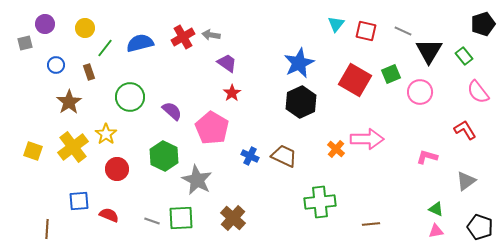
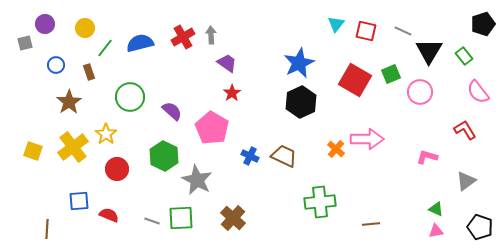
gray arrow at (211, 35): rotated 78 degrees clockwise
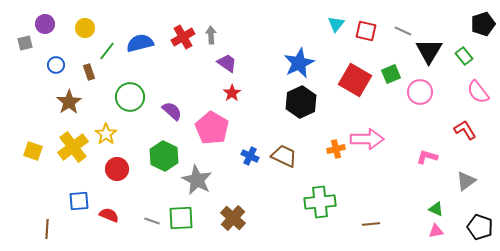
green line at (105, 48): moved 2 px right, 3 px down
orange cross at (336, 149): rotated 36 degrees clockwise
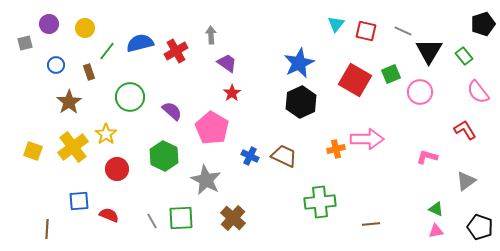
purple circle at (45, 24): moved 4 px right
red cross at (183, 37): moved 7 px left, 14 px down
gray star at (197, 180): moved 9 px right
gray line at (152, 221): rotated 42 degrees clockwise
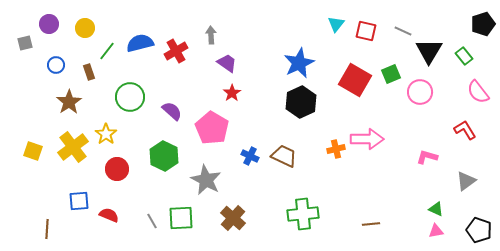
green cross at (320, 202): moved 17 px left, 12 px down
black pentagon at (480, 227): moved 1 px left, 3 px down
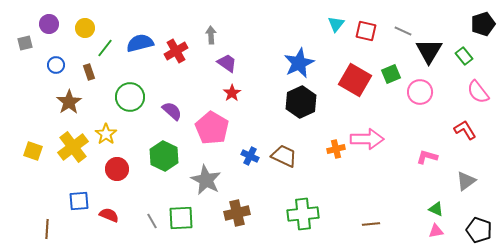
green line at (107, 51): moved 2 px left, 3 px up
brown cross at (233, 218): moved 4 px right, 5 px up; rotated 35 degrees clockwise
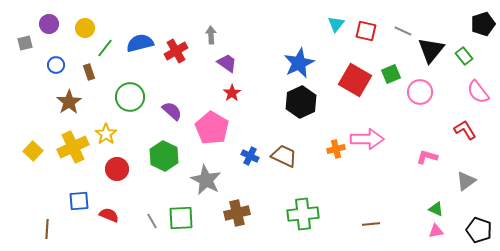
black triangle at (429, 51): moved 2 px right, 1 px up; rotated 8 degrees clockwise
yellow cross at (73, 147): rotated 12 degrees clockwise
yellow square at (33, 151): rotated 24 degrees clockwise
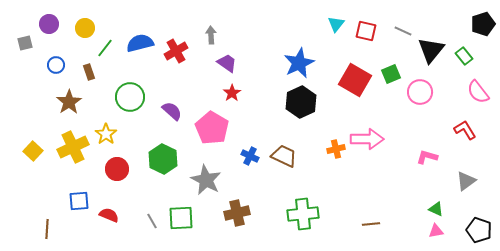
green hexagon at (164, 156): moved 1 px left, 3 px down
